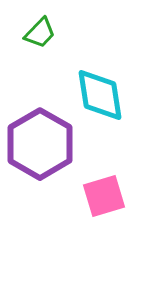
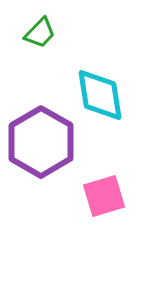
purple hexagon: moved 1 px right, 2 px up
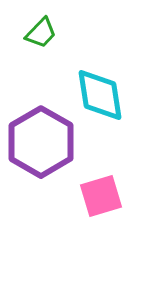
green trapezoid: moved 1 px right
pink square: moved 3 px left
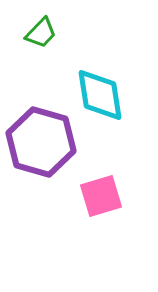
purple hexagon: rotated 14 degrees counterclockwise
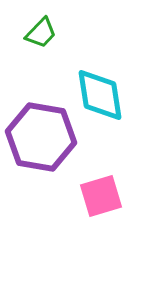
purple hexagon: moved 5 px up; rotated 6 degrees counterclockwise
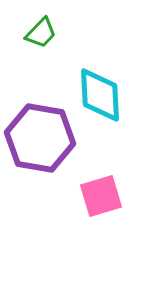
cyan diamond: rotated 6 degrees clockwise
purple hexagon: moved 1 px left, 1 px down
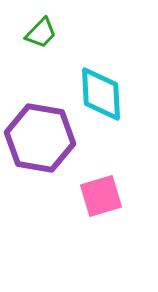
cyan diamond: moved 1 px right, 1 px up
